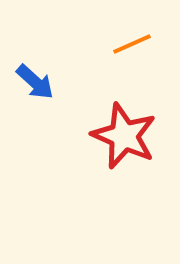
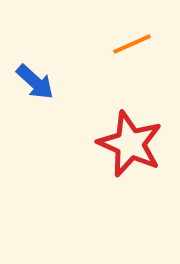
red star: moved 6 px right, 8 px down
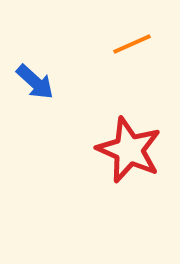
red star: moved 1 px left, 6 px down
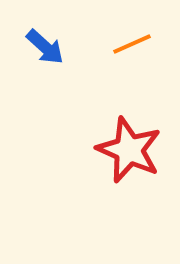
blue arrow: moved 10 px right, 35 px up
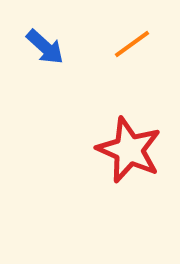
orange line: rotated 12 degrees counterclockwise
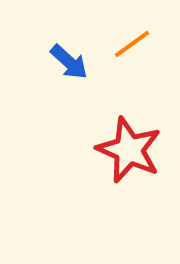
blue arrow: moved 24 px right, 15 px down
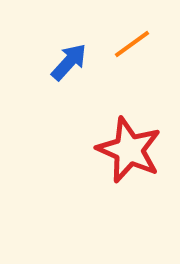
blue arrow: rotated 90 degrees counterclockwise
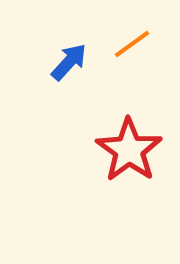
red star: rotated 12 degrees clockwise
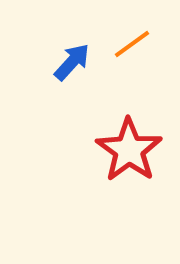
blue arrow: moved 3 px right
